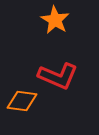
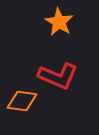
orange star: moved 4 px right, 2 px down
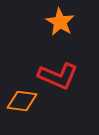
orange star: moved 1 px right
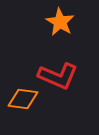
orange diamond: moved 1 px right, 2 px up
